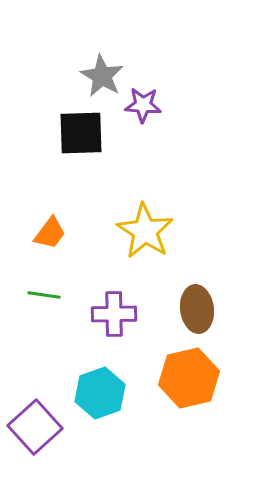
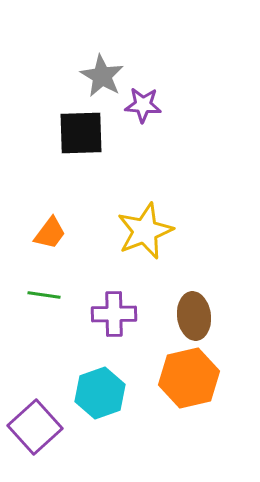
yellow star: rotated 18 degrees clockwise
brown ellipse: moved 3 px left, 7 px down
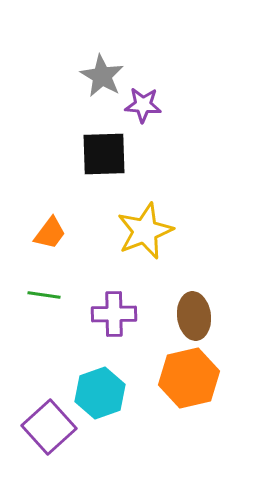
black square: moved 23 px right, 21 px down
purple square: moved 14 px right
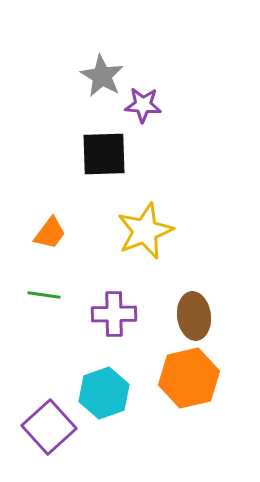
cyan hexagon: moved 4 px right
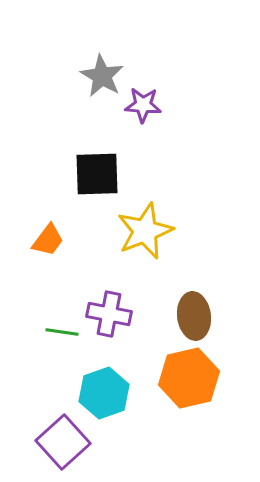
black square: moved 7 px left, 20 px down
orange trapezoid: moved 2 px left, 7 px down
green line: moved 18 px right, 37 px down
purple cross: moved 5 px left; rotated 12 degrees clockwise
purple square: moved 14 px right, 15 px down
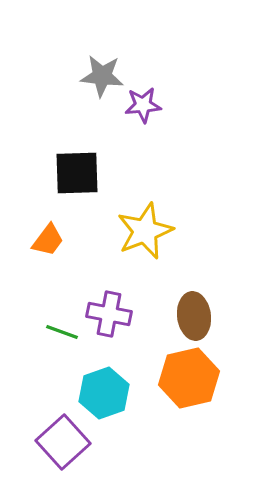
gray star: rotated 24 degrees counterclockwise
purple star: rotated 9 degrees counterclockwise
black square: moved 20 px left, 1 px up
green line: rotated 12 degrees clockwise
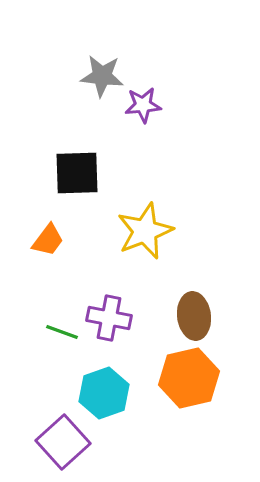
purple cross: moved 4 px down
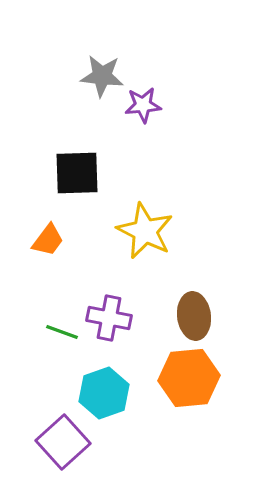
yellow star: rotated 24 degrees counterclockwise
orange hexagon: rotated 8 degrees clockwise
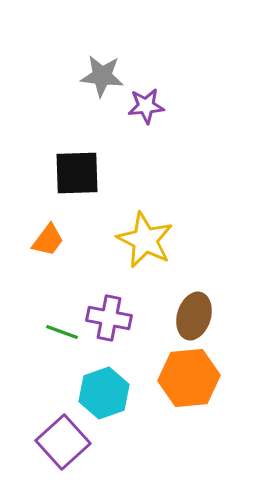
purple star: moved 3 px right, 1 px down
yellow star: moved 9 px down
brown ellipse: rotated 24 degrees clockwise
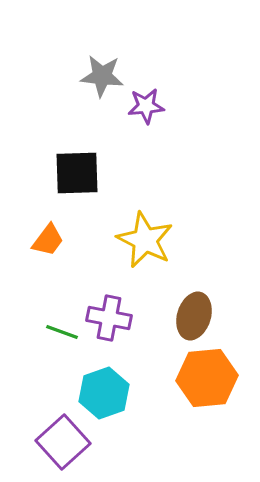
orange hexagon: moved 18 px right
